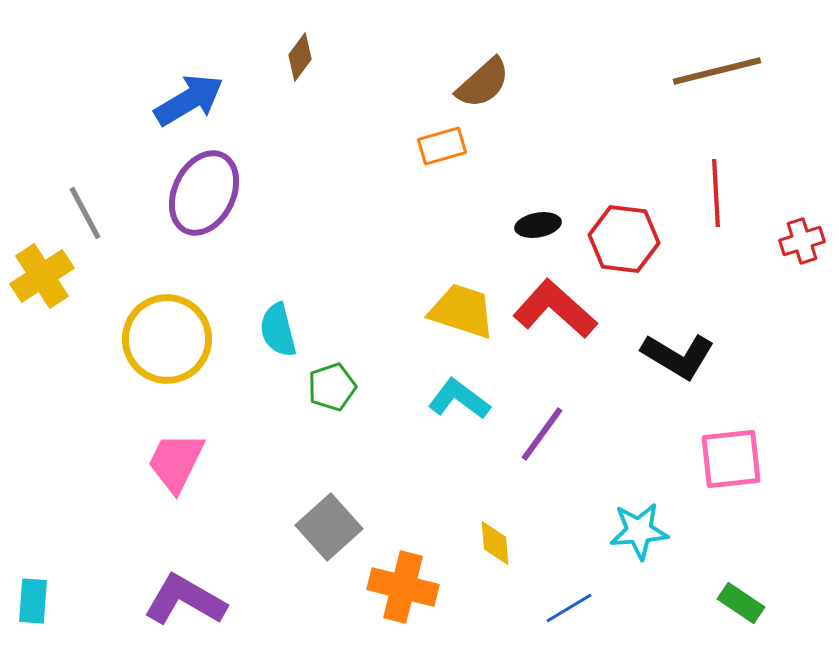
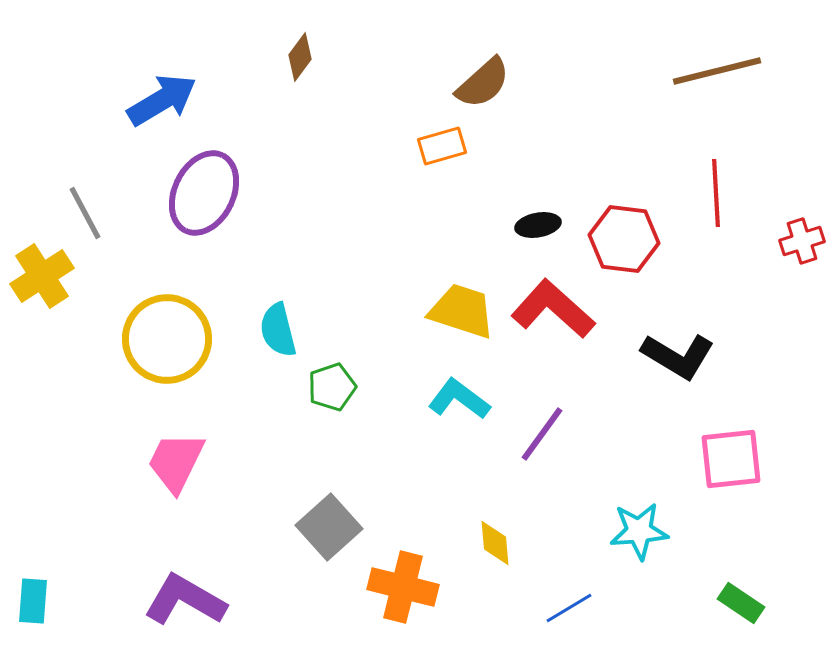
blue arrow: moved 27 px left
red L-shape: moved 2 px left
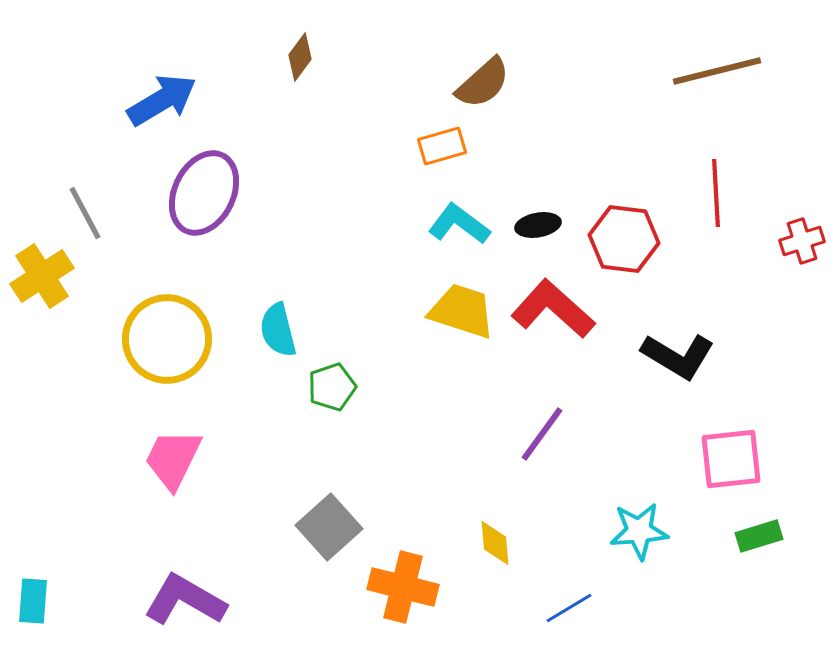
cyan L-shape: moved 175 px up
pink trapezoid: moved 3 px left, 3 px up
green rectangle: moved 18 px right, 67 px up; rotated 51 degrees counterclockwise
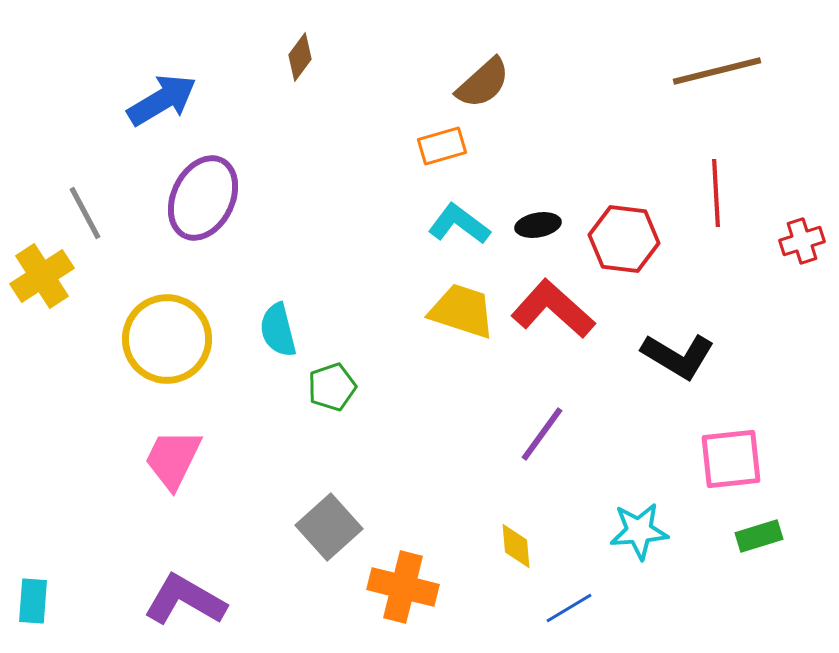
purple ellipse: moved 1 px left, 5 px down
yellow diamond: moved 21 px right, 3 px down
